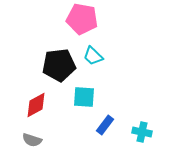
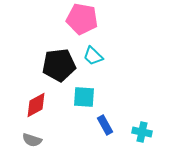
blue rectangle: rotated 66 degrees counterclockwise
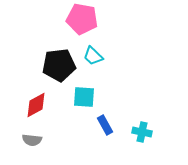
gray semicircle: rotated 12 degrees counterclockwise
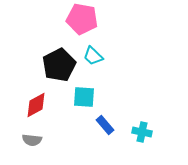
black pentagon: rotated 20 degrees counterclockwise
blue rectangle: rotated 12 degrees counterclockwise
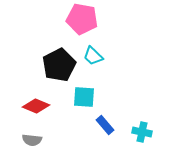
red diamond: moved 1 px down; rotated 52 degrees clockwise
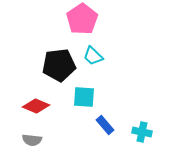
pink pentagon: rotated 28 degrees clockwise
black pentagon: rotated 20 degrees clockwise
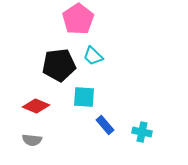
pink pentagon: moved 4 px left
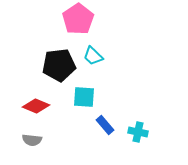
cyan cross: moved 4 px left
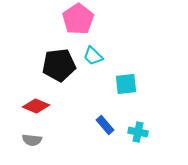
cyan square: moved 42 px right, 13 px up; rotated 10 degrees counterclockwise
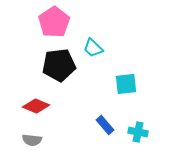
pink pentagon: moved 24 px left, 3 px down
cyan trapezoid: moved 8 px up
